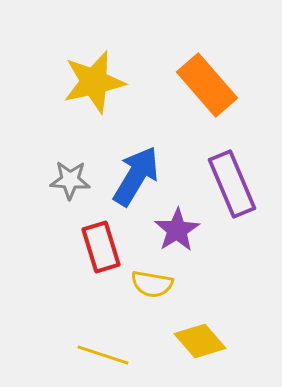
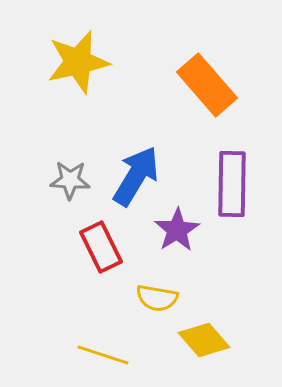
yellow star: moved 16 px left, 20 px up
purple rectangle: rotated 24 degrees clockwise
red rectangle: rotated 9 degrees counterclockwise
yellow semicircle: moved 5 px right, 14 px down
yellow diamond: moved 4 px right, 1 px up
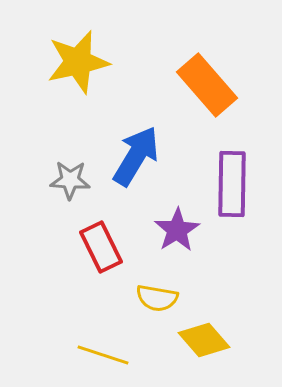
blue arrow: moved 20 px up
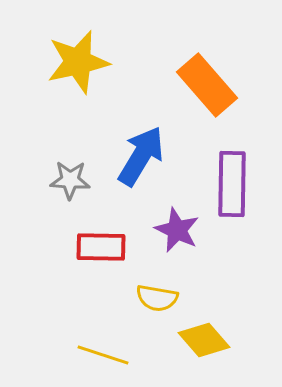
blue arrow: moved 5 px right
purple star: rotated 15 degrees counterclockwise
red rectangle: rotated 63 degrees counterclockwise
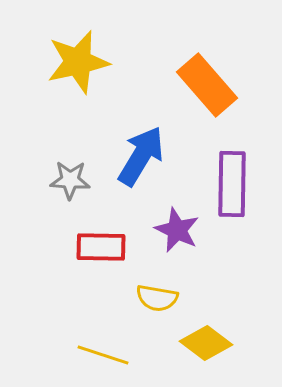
yellow diamond: moved 2 px right, 3 px down; rotated 12 degrees counterclockwise
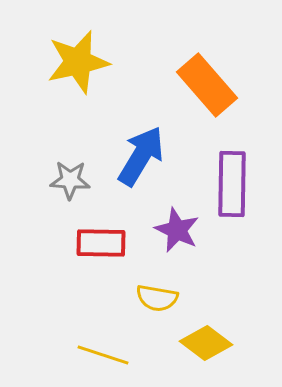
red rectangle: moved 4 px up
